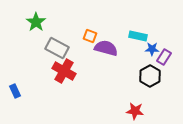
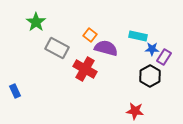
orange square: moved 1 px up; rotated 16 degrees clockwise
red cross: moved 21 px right, 2 px up
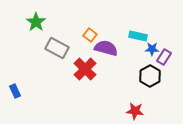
red cross: rotated 15 degrees clockwise
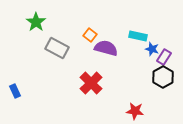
blue star: rotated 16 degrees clockwise
red cross: moved 6 px right, 14 px down
black hexagon: moved 13 px right, 1 px down
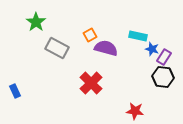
orange square: rotated 24 degrees clockwise
black hexagon: rotated 25 degrees counterclockwise
